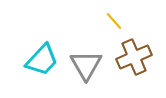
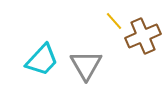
brown cross: moved 9 px right, 21 px up
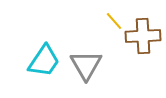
brown cross: rotated 20 degrees clockwise
cyan trapezoid: moved 2 px right, 1 px down; rotated 9 degrees counterclockwise
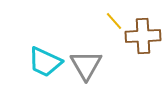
cyan trapezoid: moved 1 px right, 1 px down; rotated 81 degrees clockwise
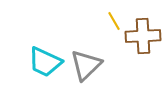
yellow line: rotated 12 degrees clockwise
gray triangle: rotated 16 degrees clockwise
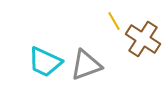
brown cross: moved 3 px down; rotated 36 degrees clockwise
gray triangle: rotated 24 degrees clockwise
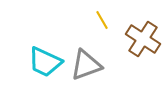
yellow line: moved 12 px left, 1 px up
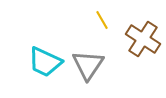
gray triangle: moved 2 px right; rotated 36 degrees counterclockwise
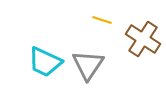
yellow line: rotated 42 degrees counterclockwise
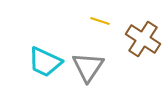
yellow line: moved 2 px left, 1 px down
gray triangle: moved 2 px down
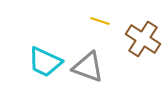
gray triangle: rotated 44 degrees counterclockwise
